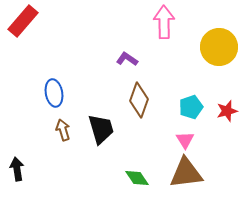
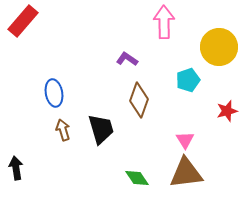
cyan pentagon: moved 3 px left, 27 px up
black arrow: moved 1 px left, 1 px up
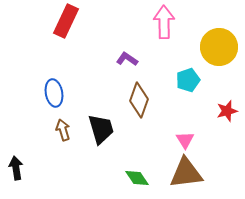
red rectangle: moved 43 px right; rotated 16 degrees counterclockwise
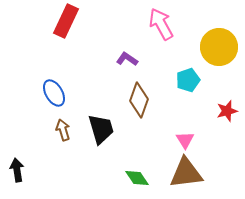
pink arrow: moved 3 px left, 2 px down; rotated 28 degrees counterclockwise
blue ellipse: rotated 20 degrees counterclockwise
black arrow: moved 1 px right, 2 px down
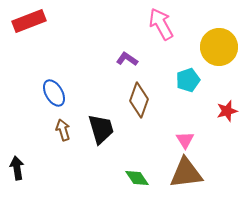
red rectangle: moved 37 px left; rotated 44 degrees clockwise
black arrow: moved 2 px up
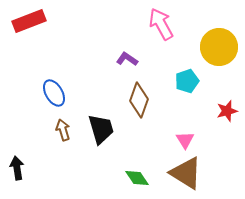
cyan pentagon: moved 1 px left, 1 px down
brown triangle: rotated 39 degrees clockwise
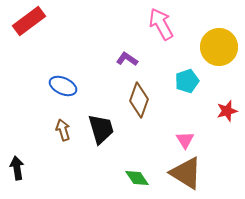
red rectangle: rotated 16 degrees counterclockwise
blue ellipse: moved 9 px right, 7 px up; rotated 36 degrees counterclockwise
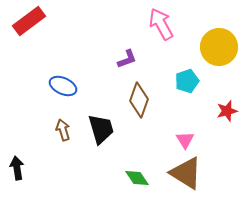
purple L-shape: rotated 125 degrees clockwise
